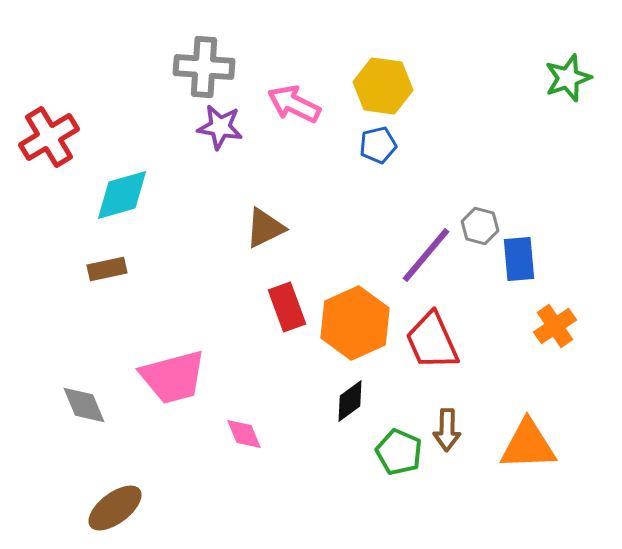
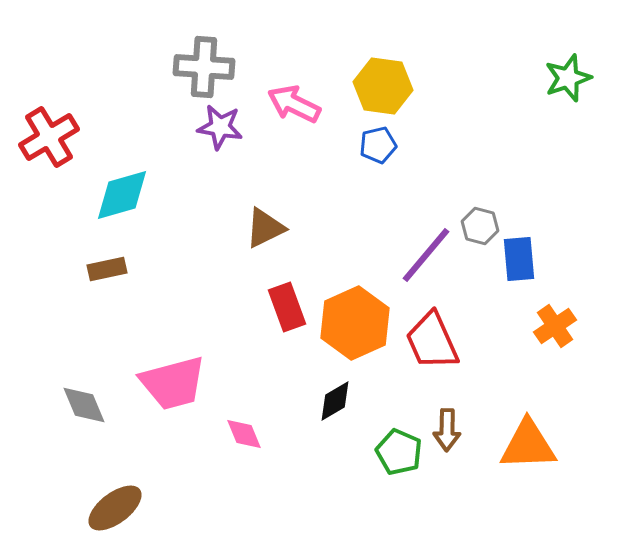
pink trapezoid: moved 6 px down
black diamond: moved 15 px left; rotated 6 degrees clockwise
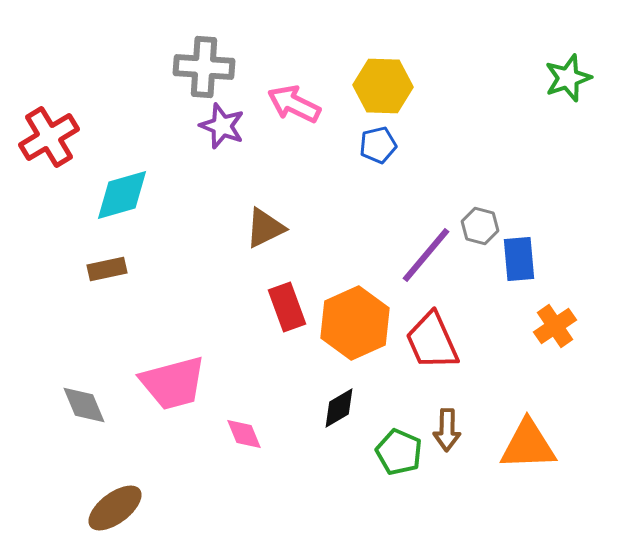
yellow hexagon: rotated 6 degrees counterclockwise
purple star: moved 2 px right, 1 px up; rotated 12 degrees clockwise
black diamond: moved 4 px right, 7 px down
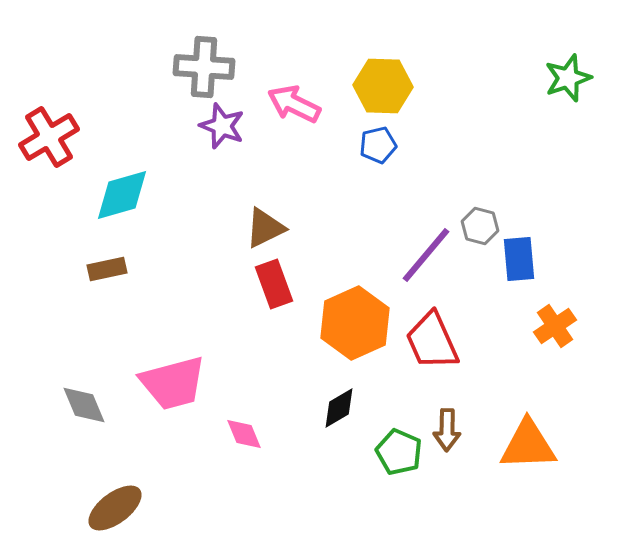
red rectangle: moved 13 px left, 23 px up
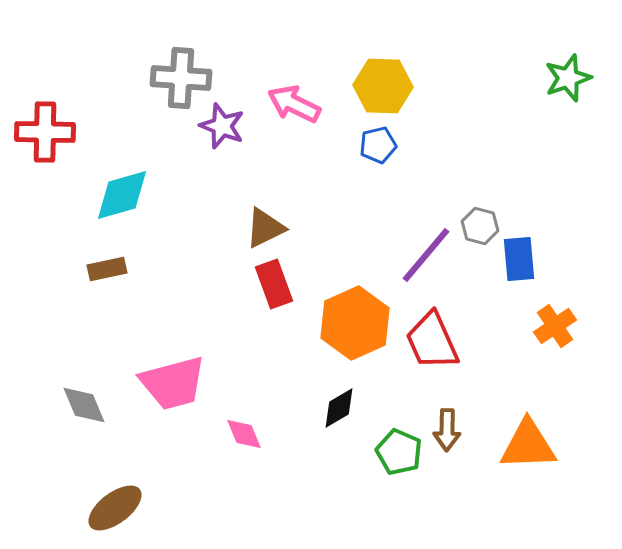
gray cross: moved 23 px left, 11 px down
red cross: moved 4 px left, 5 px up; rotated 32 degrees clockwise
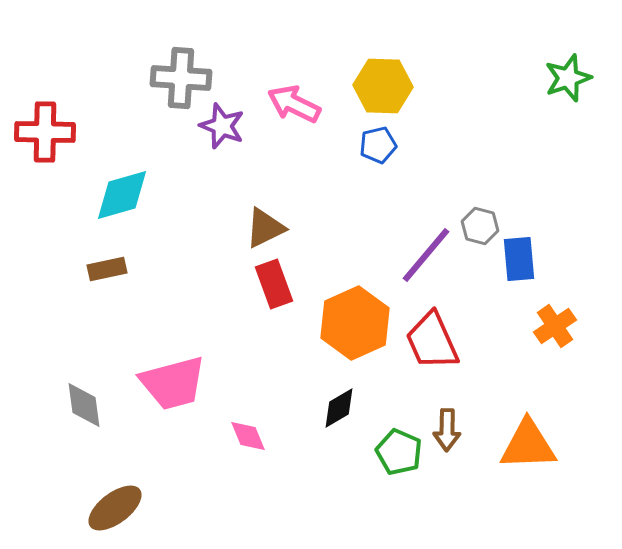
gray diamond: rotated 15 degrees clockwise
pink diamond: moved 4 px right, 2 px down
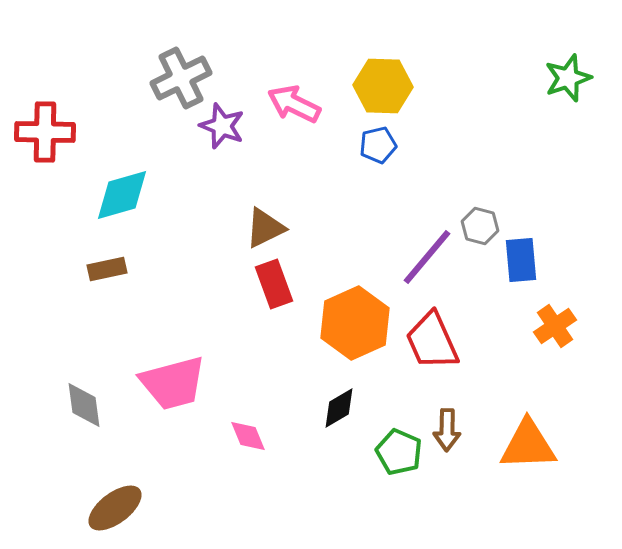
gray cross: rotated 30 degrees counterclockwise
purple line: moved 1 px right, 2 px down
blue rectangle: moved 2 px right, 1 px down
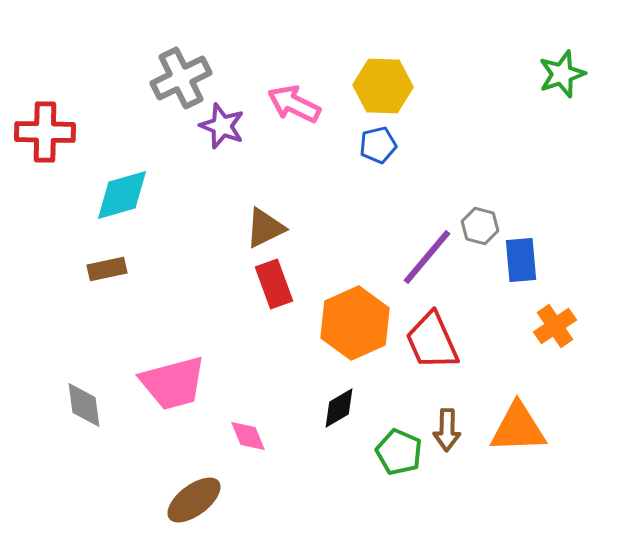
green star: moved 6 px left, 4 px up
orange triangle: moved 10 px left, 17 px up
brown ellipse: moved 79 px right, 8 px up
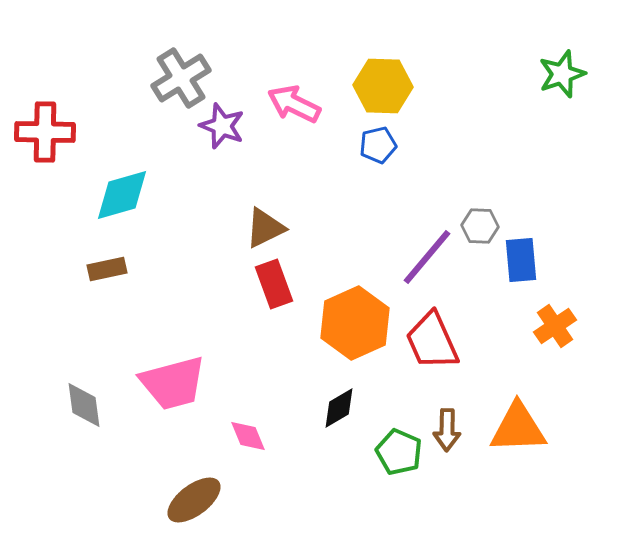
gray cross: rotated 6 degrees counterclockwise
gray hexagon: rotated 12 degrees counterclockwise
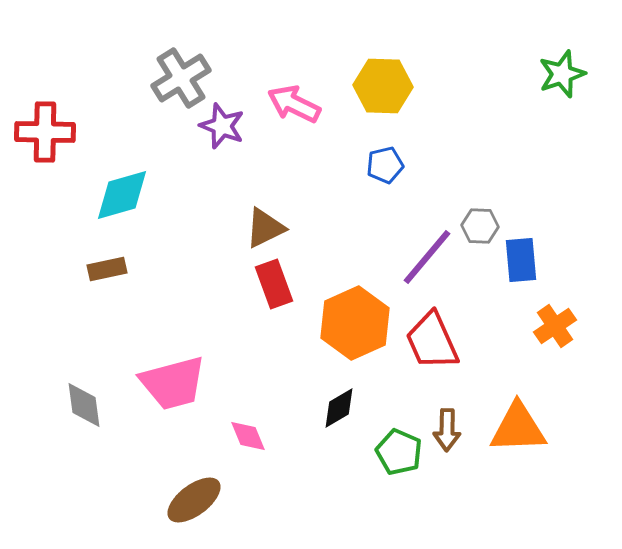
blue pentagon: moved 7 px right, 20 px down
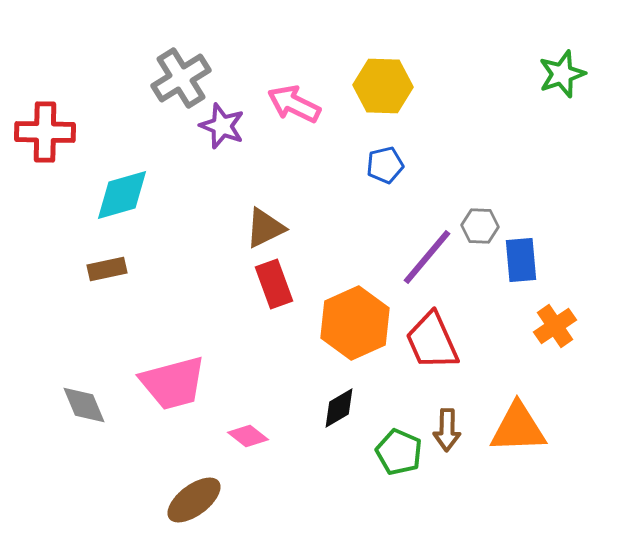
gray diamond: rotated 15 degrees counterclockwise
pink diamond: rotated 30 degrees counterclockwise
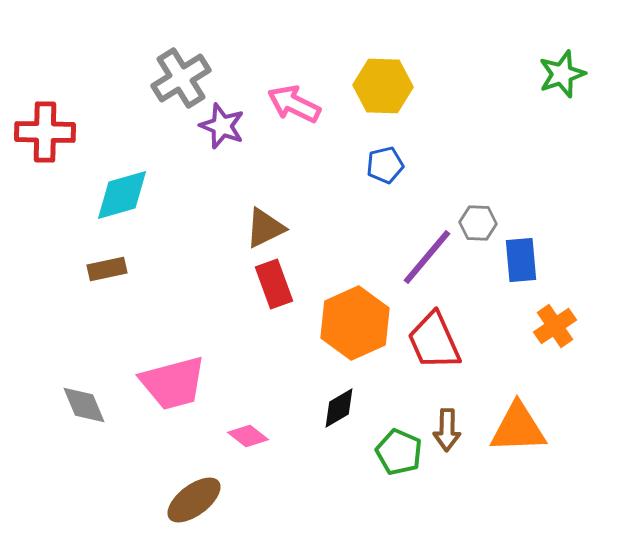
gray hexagon: moved 2 px left, 3 px up
red trapezoid: moved 2 px right
